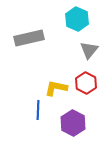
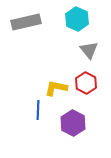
gray rectangle: moved 3 px left, 16 px up
gray triangle: rotated 18 degrees counterclockwise
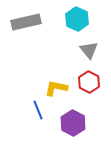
red hexagon: moved 3 px right, 1 px up
blue line: rotated 24 degrees counterclockwise
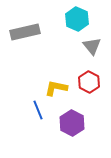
gray rectangle: moved 1 px left, 10 px down
gray triangle: moved 3 px right, 4 px up
purple hexagon: moved 1 px left
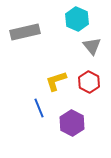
yellow L-shape: moved 7 px up; rotated 30 degrees counterclockwise
blue line: moved 1 px right, 2 px up
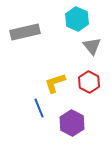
yellow L-shape: moved 1 px left, 2 px down
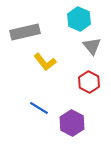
cyan hexagon: moved 2 px right
yellow L-shape: moved 10 px left, 21 px up; rotated 110 degrees counterclockwise
blue line: rotated 36 degrees counterclockwise
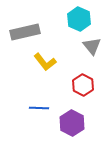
red hexagon: moved 6 px left, 3 px down
blue line: rotated 30 degrees counterclockwise
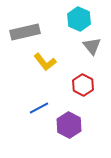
blue line: rotated 30 degrees counterclockwise
purple hexagon: moved 3 px left, 2 px down
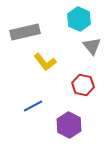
red hexagon: rotated 15 degrees counterclockwise
blue line: moved 6 px left, 2 px up
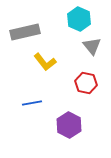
red hexagon: moved 3 px right, 2 px up
blue line: moved 1 px left, 3 px up; rotated 18 degrees clockwise
